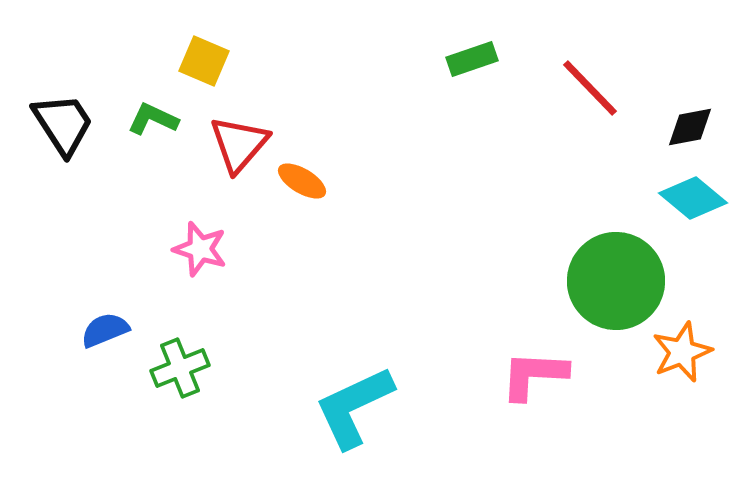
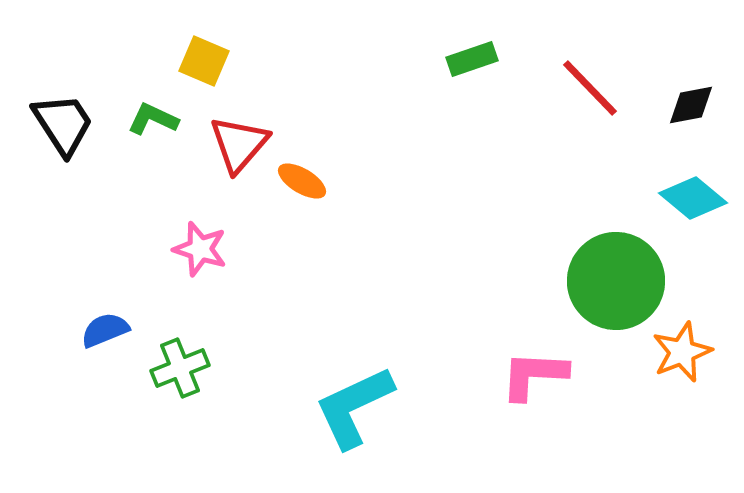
black diamond: moved 1 px right, 22 px up
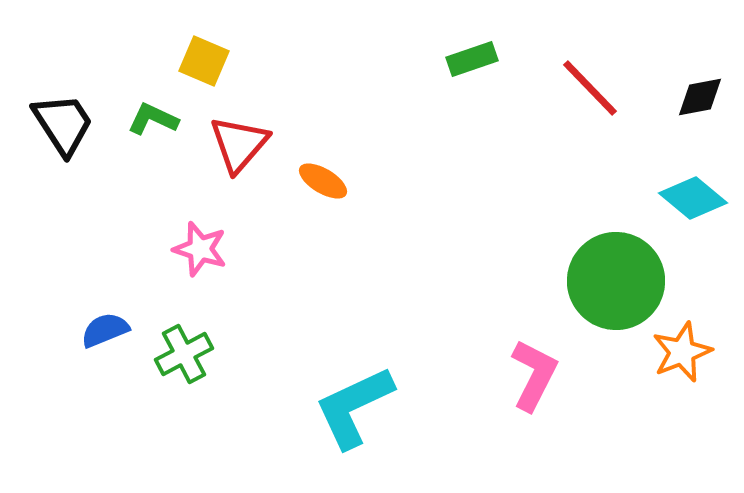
black diamond: moved 9 px right, 8 px up
orange ellipse: moved 21 px right
green cross: moved 4 px right, 14 px up; rotated 6 degrees counterclockwise
pink L-shape: rotated 114 degrees clockwise
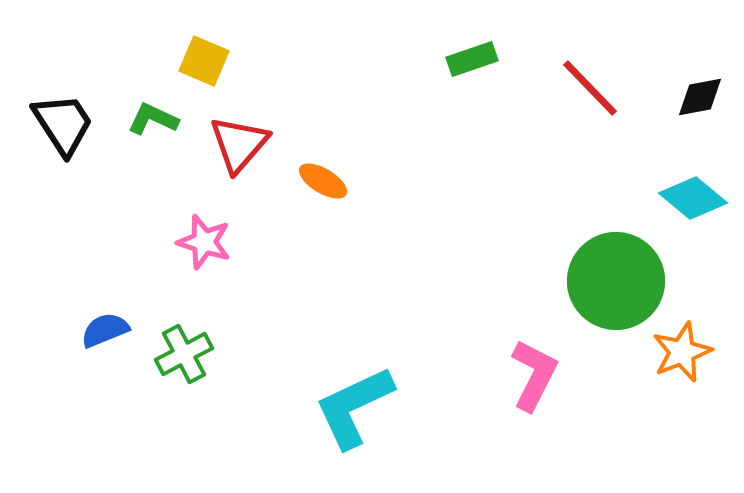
pink star: moved 4 px right, 7 px up
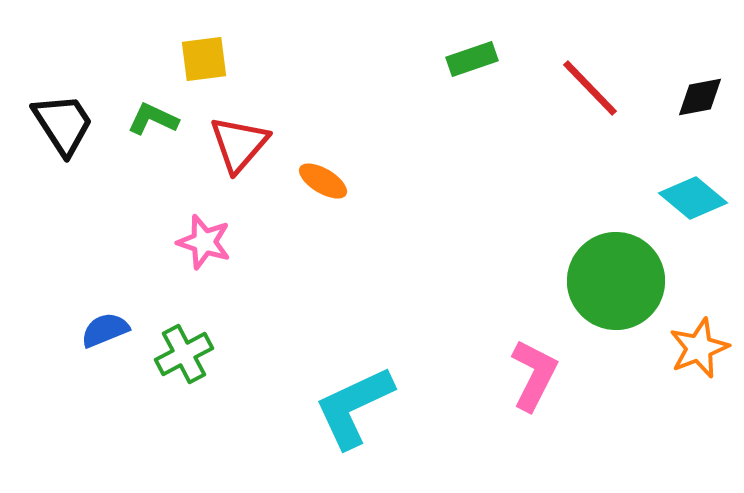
yellow square: moved 2 px up; rotated 30 degrees counterclockwise
orange star: moved 17 px right, 4 px up
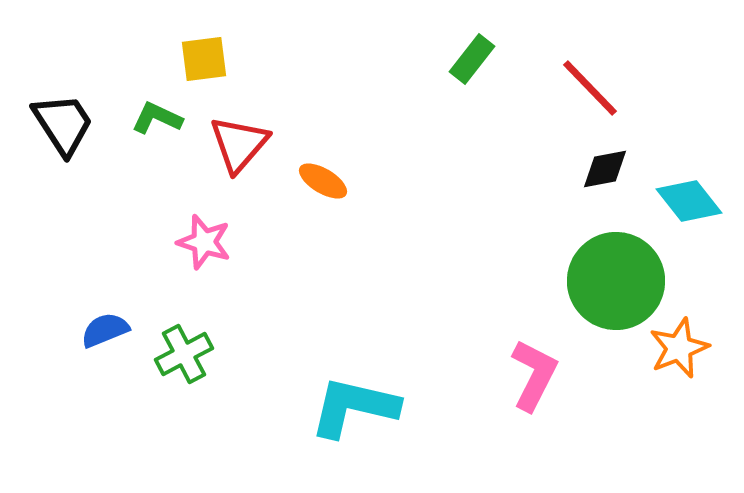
green rectangle: rotated 33 degrees counterclockwise
black diamond: moved 95 px left, 72 px down
green L-shape: moved 4 px right, 1 px up
cyan diamond: moved 4 px left, 3 px down; rotated 12 degrees clockwise
orange star: moved 20 px left
cyan L-shape: rotated 38 degrees clockwise
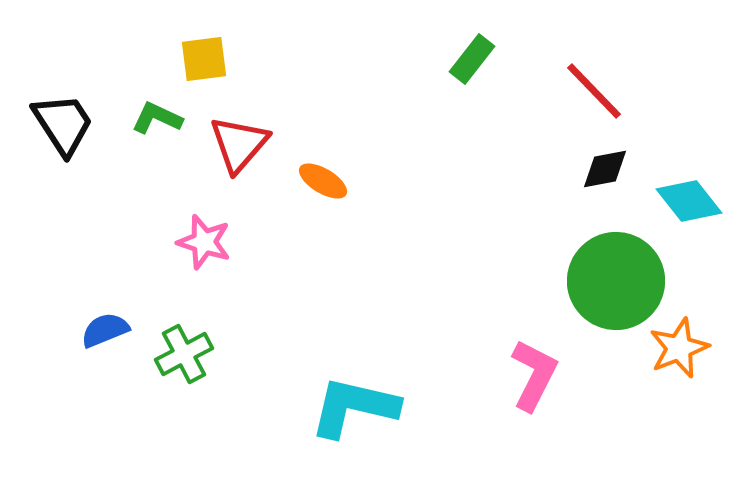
red line: moved 4 px right, 3 px down
